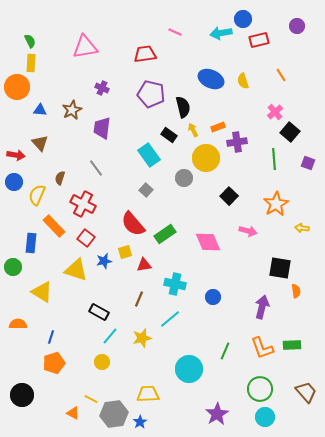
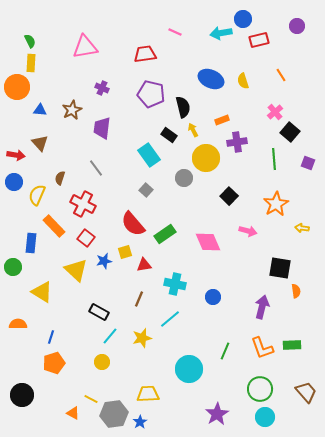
orange rectangle at (218, 127): moved 4 px right, 7 px up
yellow triangle at (76, 270): rotated 25 degrees clockwise
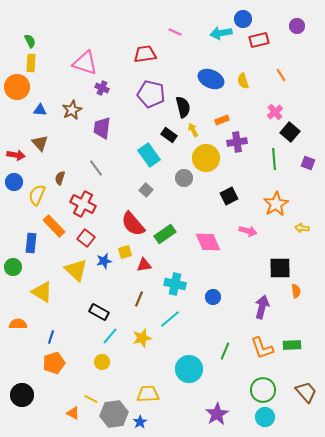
pink triangle at (85, 47): moved 16 px down; rotated 28 degrees clockwise
black square at (229, 196): rotated 18 degrees clockwise
black square at (280, 268): rotated 10 degrees counterclockwise
green circle at (260, 389): moved 3 px right, 1 px down
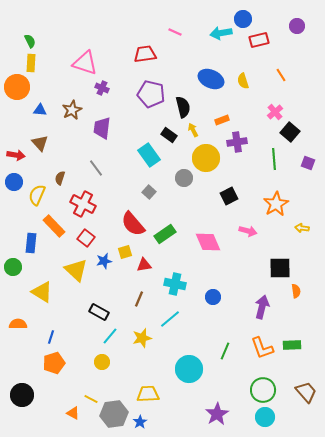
gray square at (146, 190): moved 3 px right, 2 px down
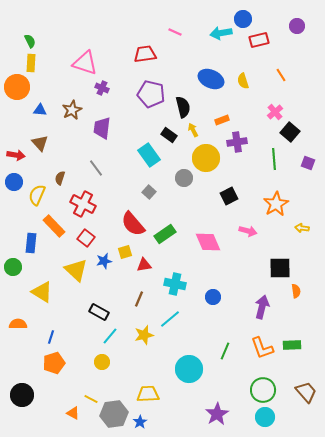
yellow star at (142, 338): moved 2 px right, 3 px up
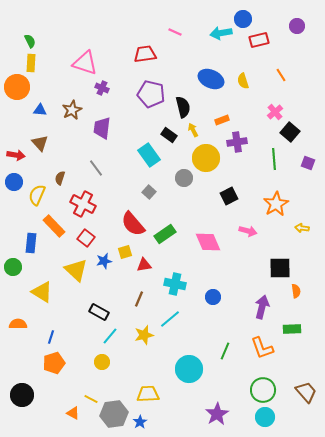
green rectangle at (292, 345): moved 16 px up
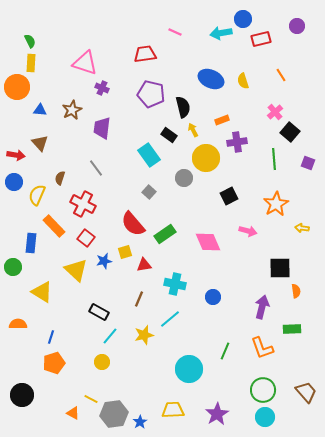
red rectangle at (259, 40): moved 2 px right, 1 px up
yellow trapezoid at (148, 394): moved 25 px right, 16 px down
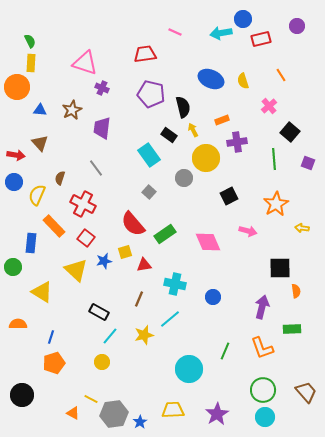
pink cross at (275, 112): moved 6 px left, 6 px up
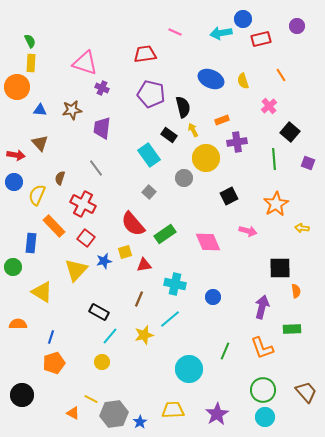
brown star at (72, 110): rotated 18 degrees clockwise
yellow triangle at (76, 270): rotated 30 degrees clockwise
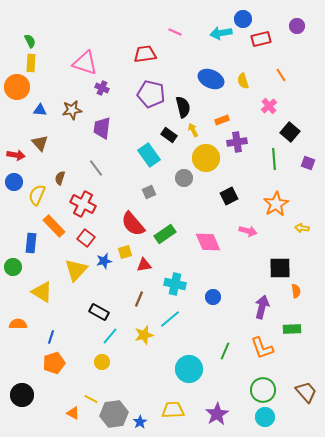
gray square at (149, 192): rotated 24 degrees clockwise
